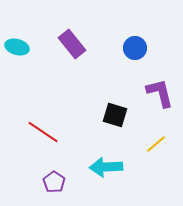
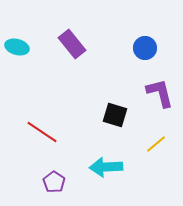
blue circle: moved 10 px right
red line: moved 1 px left
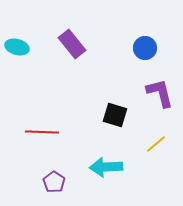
red line: rotated 32 degrees counterclockwise
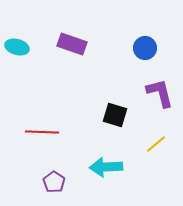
purple rectangle: rotated 32 degrees counterclockwise
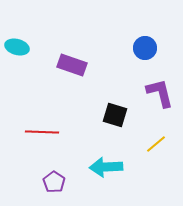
purple rectangle: moved 21 px down
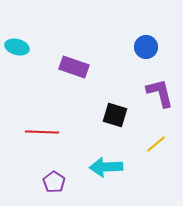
blue circle: moved 1 px right, 1 px up
purple rectangle: moved 2 px right, 2 px down
